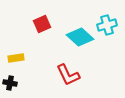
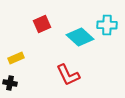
cyan cross: rotated 18 degrees clockwise
yellow rectangle: rotated 14 degrees counterclockwise
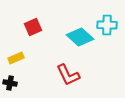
red square: moved 9 px left, 3 px down
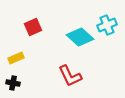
cyan cross: rotated 24 degrees counterclockwise
red L-shape: moved 2 px right, 1 px down
black cross: moved 3 px right
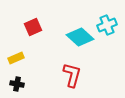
red L-shape: moved 2 px right, 1 px up; rotated 140 degrees counterclockwise
black cross: moved 4 px right, 1 px down
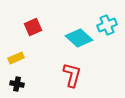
cyan diamond: moved 1 px left, 1 px down
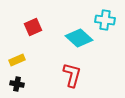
cyan cross: moved 2 px left, 5 px up; rotated 30 degrees clockwise
yellow rectangle: moved 1 px right, 2 px down
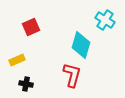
cyan cross: rotated 24 degrees clockwise
red square: moved 2 px left
cyan diamond: moved 2 px right, 7 px down; rotated 64 degrees clockwise
black cross: moved 9 px right
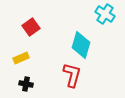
cyan cross: moved 6 px up
red square: rotated 12 degrees counterclockwise
yellow rectangle: moved 4 px right, 2 px up
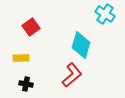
yellow rectangle: rotated 21 degrees clockwise
red L-shape: rotated 35 degrees clockwise
